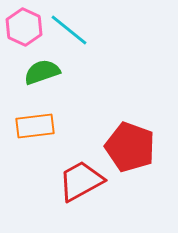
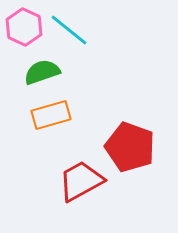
orange rectangle: moved 16 px right, 11 px up; rotated 9 degrees counterclockwise
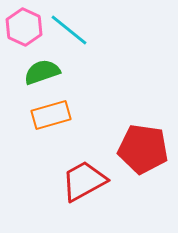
red pentagon: moved 13 px right, 2 px down; rotated 12 degrees counterclockwise
red trapezoid: moved 3 px right
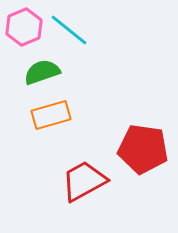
pink hexagon: rotated 12 degrees clockwise
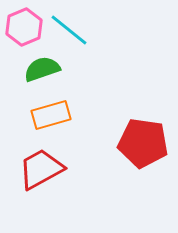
green semicircle: moved 3 px up
red pentagon: moved 6 px up
red trapezoid: moved 43 px left, 12 px up
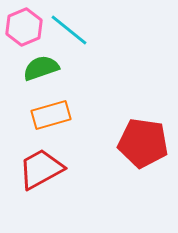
green semicircle: moved 1 px left, 1 px up
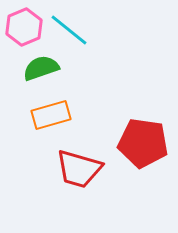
red trapezoid: moved 38 px right; rotated 135 degrees counterclockwise
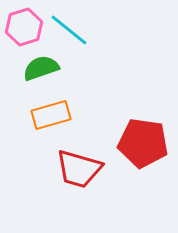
pink hexagon: rotated 6 degrees clockwise
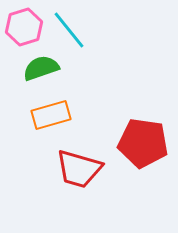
cyan line: rotated 12 degrees clockwise
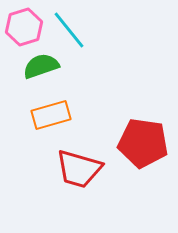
green semicircle: moved 2 px up
